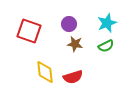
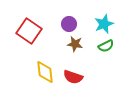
cyan star: moved 3 px left, 1 px down
red square: rotated 15 degrees clockwise
red semicircle: rotated 36 degrees clockwise
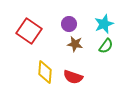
green semicircle: rotated 28 degrees counterclockwise
yellow diamond: rotated 10 degrees clockwise
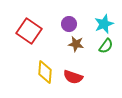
brown star: moved 1 px right
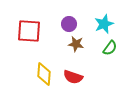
red square: rotated 30 degrees counterclockwise
green semicircle: moved 4 px right, 2 px down
yellow diamond: moved 1 px left, 2 px down
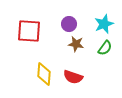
green semicircle: moved 5 px left
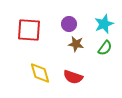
red square: moved 1 px up
yellow diamond: moved 4 px left, 1 px up; rotated 20 degrees counterclockwise
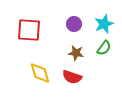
purple circle: moved 5 px right
brown star: moved 9 px down
green semicircle: moved 1 px left
red semicircle: moved 1 px left
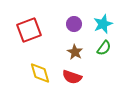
cyan star: moved 1 px left
red square: rotated 25 degrees counterclockwise
brown star: moved 1 px left, 1 px up; rotated 21 degrees clockwise
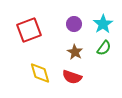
cyan star: rotated 12 degrees counterclockwise
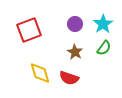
purple circle: moved 1 px right
red semicircle: moved 3 px left, 1 px down
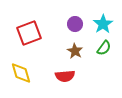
red square: moved 3 px down
brown star: moved 1 px up
yellow diamond: moved 19 px left
red semicircle: moved 4 px left, 2 px up; rotated 24 degrees counterclockwise
